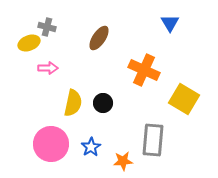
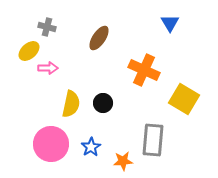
yellow ellipse: moved 8 px down; rotated 20 degrees counterclockwise
yellow semicircle: moved 2 px left, 1 px down
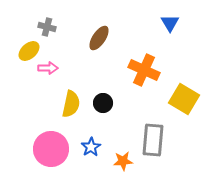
pink circle: moved 5 px down
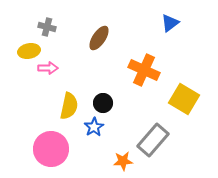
blue triangle: rotated 24 degrees clockwise
yellow ellipse: rotated 30 degrees clockwise
yellow semicircle: moved 2 px left, 2 px down
gray rectangle: rotated 36 degrees clockwise
blue star: moved 3 px right, 20 px up
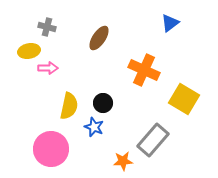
blue star: rotated 18 degrees counterclockwise
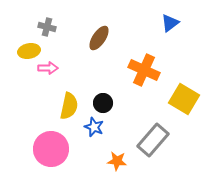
orange star: moved 6 px left; rotated 12 degrees clockwise
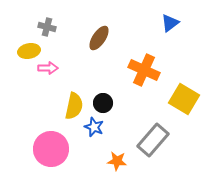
yellow semicircle: moved 5 px right
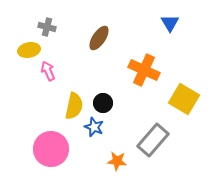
blue triangle: rotated 24 degrees counterclockwise
yellow ellipse: moved 1 px up
pink arrow: moved 3 px down; rotated 114 degrees counterclockwise
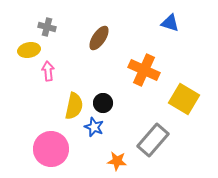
blue triangle: rotated 42 degrees counterclockwise
pink arrow: rotated 18 degrees clockwise
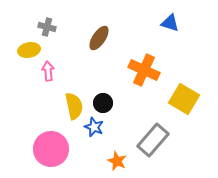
yellow semicircle: rotated 24 degrees counterclockwise
orange star: rotated 18 degrees clockwise
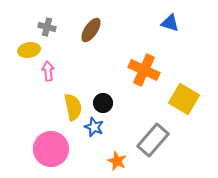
brown ellipse: moved 8 px left, 8 px up
yellow semicircle: moved 1 px left, 1 px down
